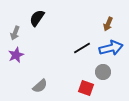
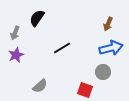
black line: moved 20 px left
red square: moved 1 px left, 2 px down
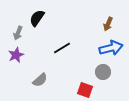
gray arrow: moved 3 px right
gray semicircle: moved 6 px up
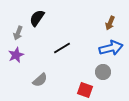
brown arrow: moved 2 px right, 1 px up
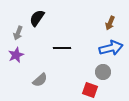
black line: rotated 30 degrees clockwise
red square: moved 5 px right
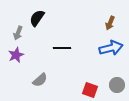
gray circle: moved 14 px right, 13 px down
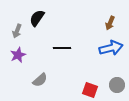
gray arrow: moved 1 px left, 2 px up
purple star: moved 2 px right
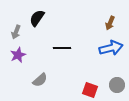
gray arrow: moved 1 px left, 1 px down
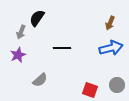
gray arrow: moved 5 px right
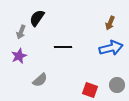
black line: moved 1 px right, 1 px up
purple star: moved 1 px right, 1 px down
